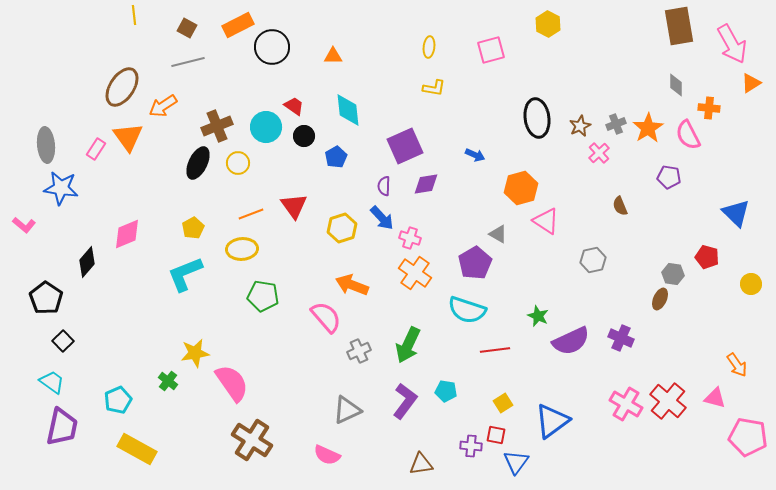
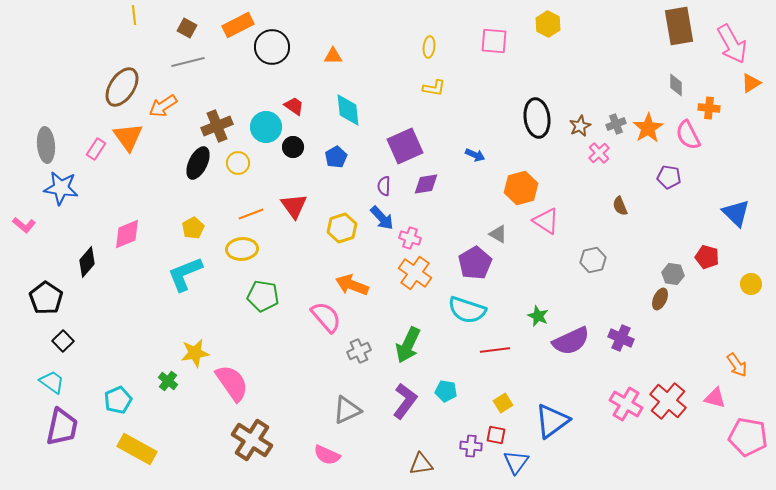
pink square at (491, 50): moved 3 px right, 9 px up; rotated 20 degrees clockwise
black circle at (304, 136): moved 11 px left, 11 px down
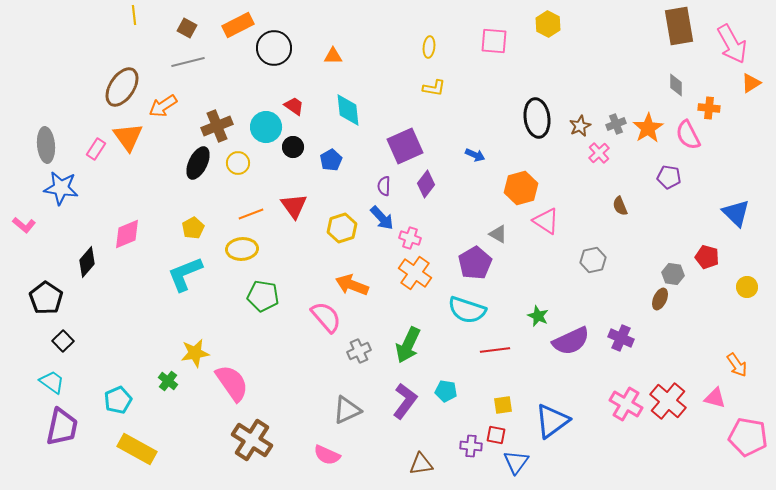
black circle at (272, 47): moved 2 px right, 1 px down
blue pentagon at (336, 157): moved 5 px left, 3 px down
purple diamond at (426, 184): rotated 44 degrees counterclockwise
yellow circle at (751, 284): moved 4 px left, 3 px down
yellow square at (503, 403): moved 2 px down; rotated 24 degrees clockwise
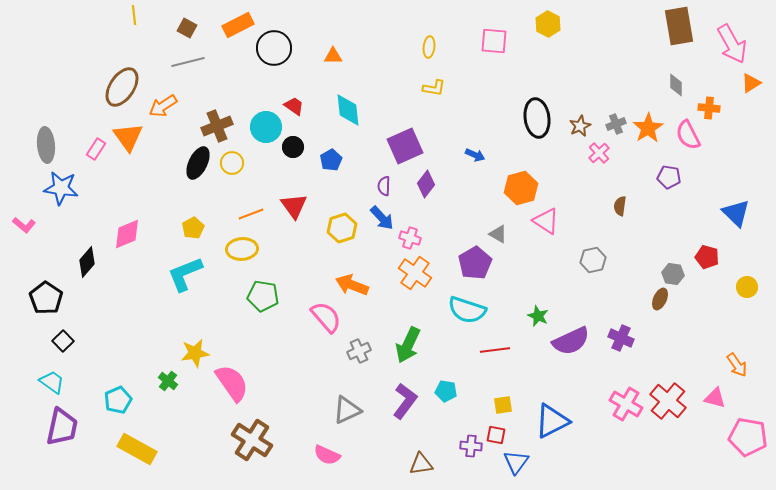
yellow circle at (238, 163): moved 6 px left
brown semicircle at (620, 206): rotated 30 degrees clockwise
blue triangle at (552, 421): rotated 9 degrees clockwise
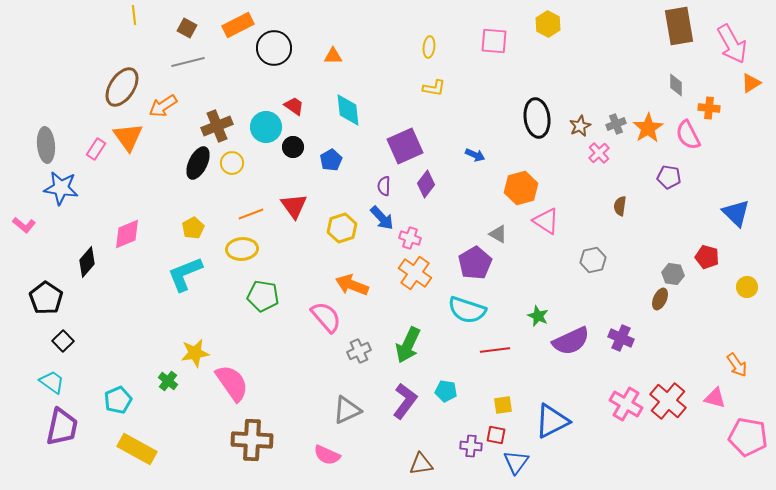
brown cross at (252, 440): rotated 30 degrees counterclockwise
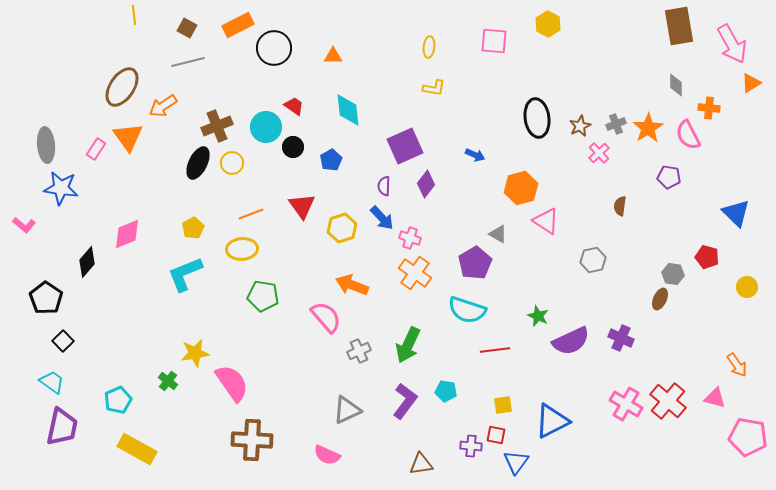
red triangle at (294, 206): moved 8 px right
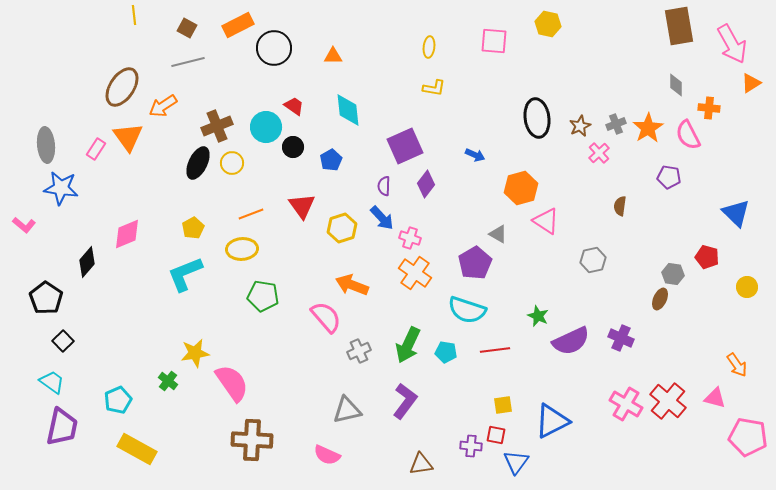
yellow hexagon at (548, 24): rotated 15 degrees counterclockwise
cyan pentagon at (446, 391): moved 39 px up
gray triangle at (347, 410): rotated 12 degrees clockwise
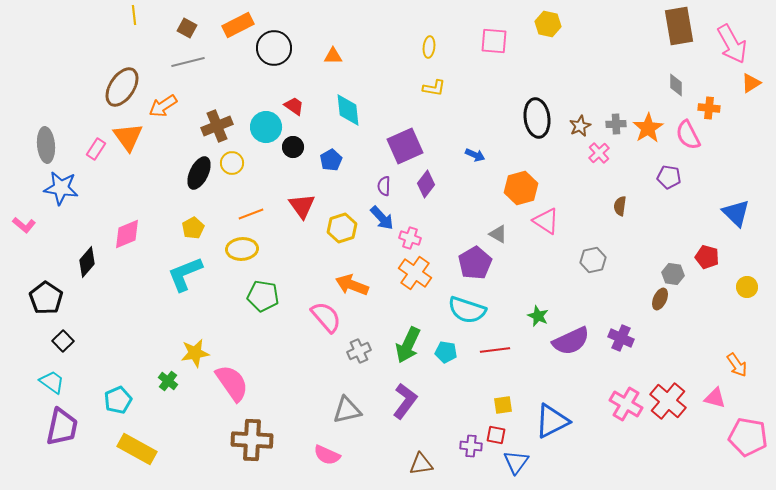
gray cross at (616, 124): rotated 18 degrees clockwise
black ellipse at (198, 163): moved 1 px right, 10 px down
